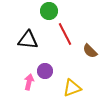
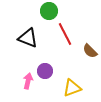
black triangle: moved 2 px up; rotated 15 degrees clockwise
pink arrow: moved 1 px left, 1 px up
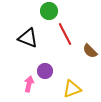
pink arrow: moved 1 px right, 3 px down
yellow triangle: moved 1 px down
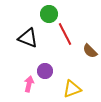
green circle: moved 3 px down
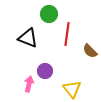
red line: moved 2 px right; rotated 35 degrees clockwise
yellow triangle: rotated 48 degrees counterclockwise
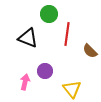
pink arrow: moved 4 px left, 2 px up
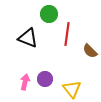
purple circle: moved 8 px down
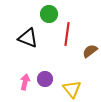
brown semicircle: rotated 98 degrees clockwise
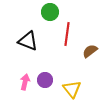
green circle: moved 1 px right, 2 px up
black triangle: moved 3 px down
purple circle: moved 1 px down
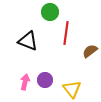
red line: moved 1 px left, 1 px up
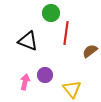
green circle: moved 1 px right, 1 px down
purple circle: moved 5 px up
